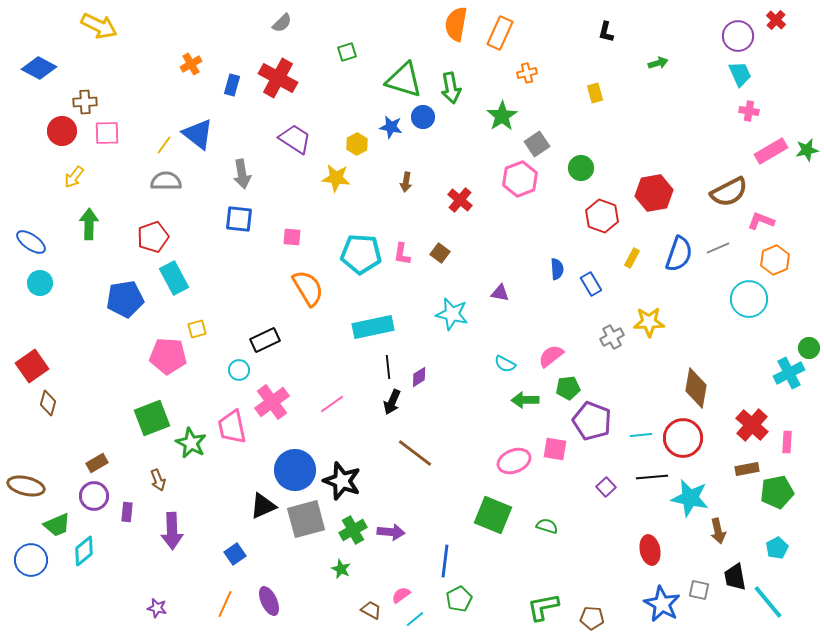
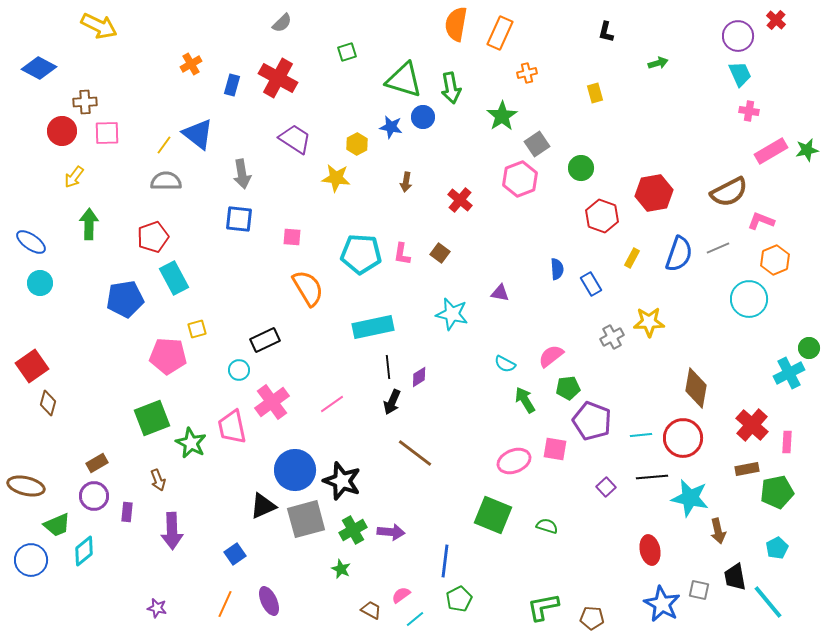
green arrow at (525, 400): rotated 60 degrees clockwise
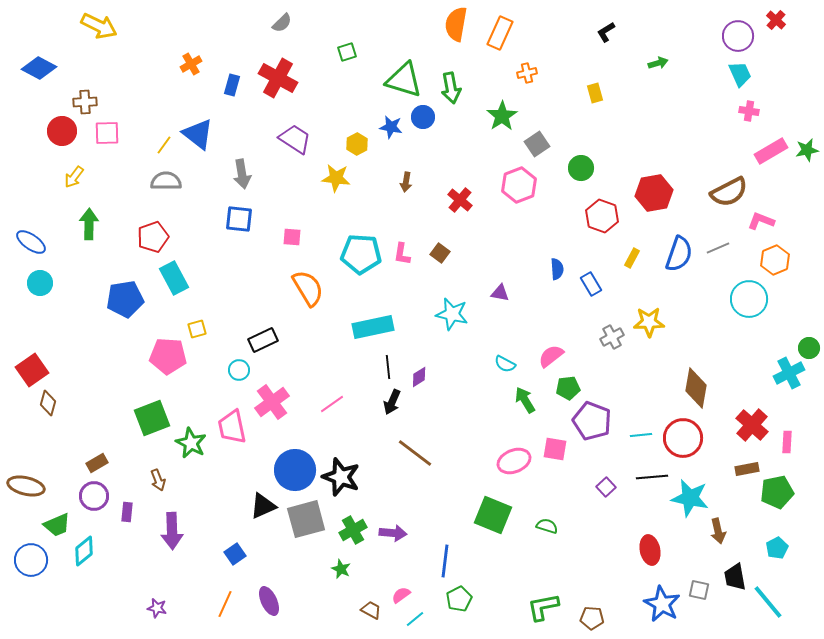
black L-shape at (606, 32): rotated 45 degrees clockwise
pink hexagon at (520, 179): moved 1 px left, 6 px down
black rectangle at (265, 340): moved 2 px left
red square at (32, 366): moved 4 px down
black star at (342, 481): moved 1 px left, 4 px up
purple arrow at (391, 532): moved 2 px right, 1 px down
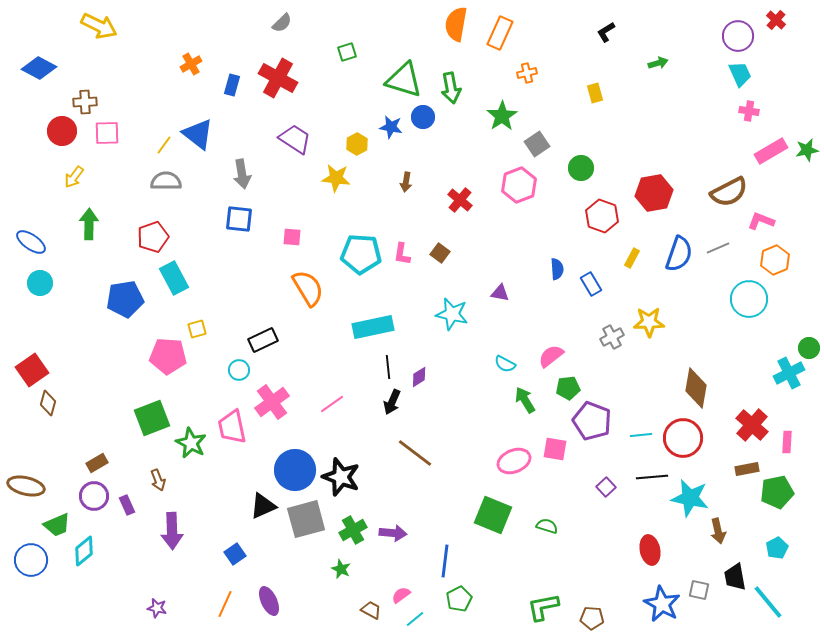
purple rectangle at (127, 512): moved 7 px up; rotated 30 degrees counterclockwise
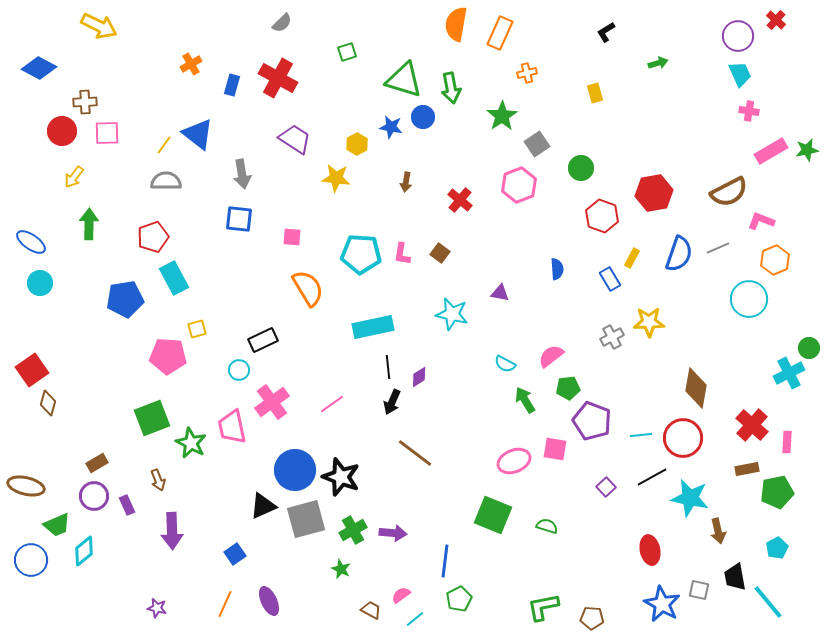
blue rectangle at (591, 284): moved 19 px right, 5 px up
black line at (652, 477): rotated 24 degrees counterclockwise
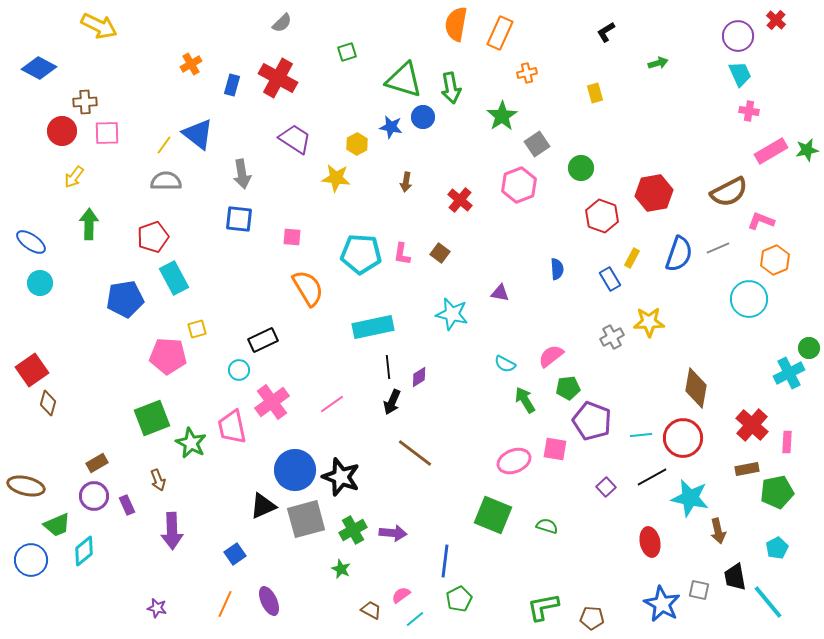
red ellipse at (650, 550): moved 8 px up
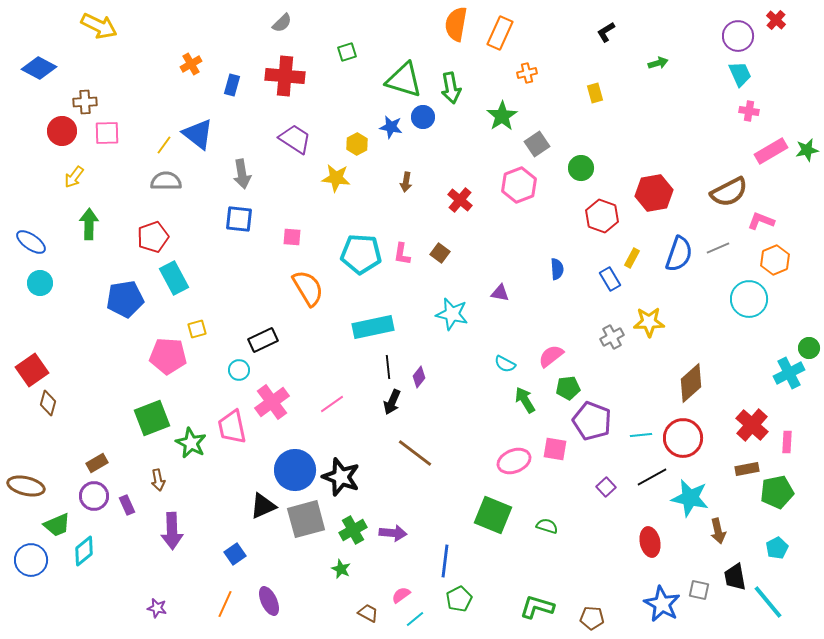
red cross at (278, 78): moved 7 px right, 2 px up; rotated 24 degrees counterclockwise
purple diamond at (419, 377): rotated 20 degrees counterclockwise
brown diamond at (696, 388): moved 5 px left, 5 px up; rotated 39 degrees clockwise
brown arrow at (158, 480): rotated 10 degrees clockwise
green L-shape at (543, 607): moved 6 px left; rotated 28 degrees clockwise
brown trapezoid at (371, 610): moved 3 px left, 3 px down
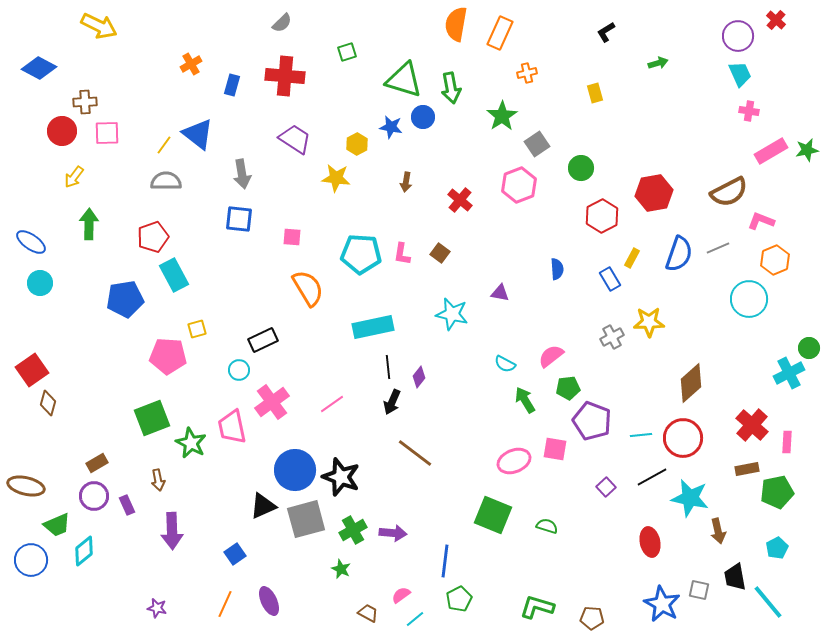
red hexagon at (602, 216): rotated 12 degrees clockwise
cyan rectangle at (174, 278): moved 3 px up
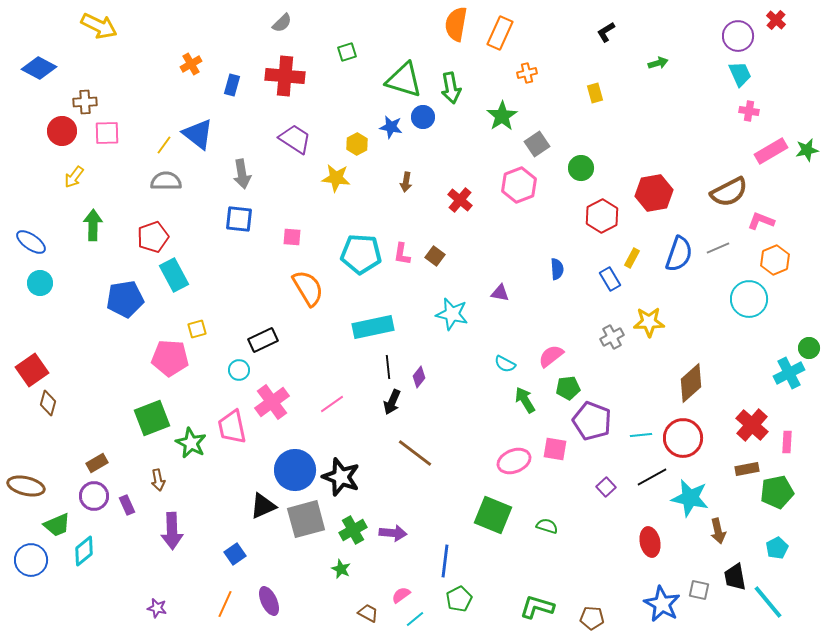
green arrow at (89, 224): moved 4 px right, 1 px down
brown square at (440, 253): moved 5 px left, 3 px down
pink pentagon at (168, 356): moved 2 px right, 2 px down
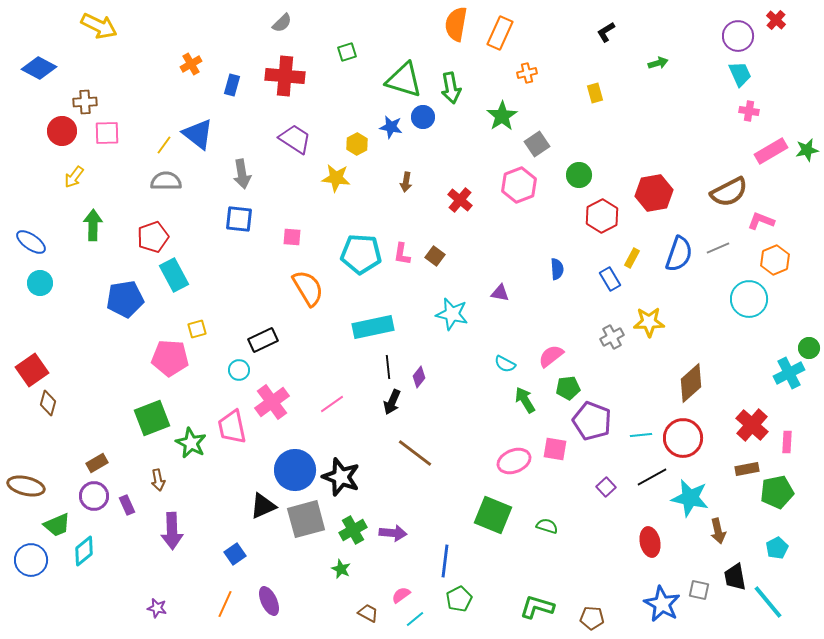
green circle at (581, 168): moved 2 px left, 7 px down
